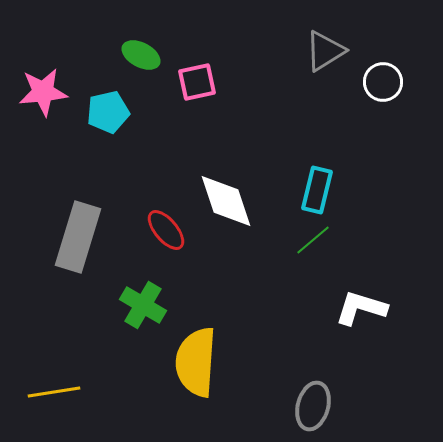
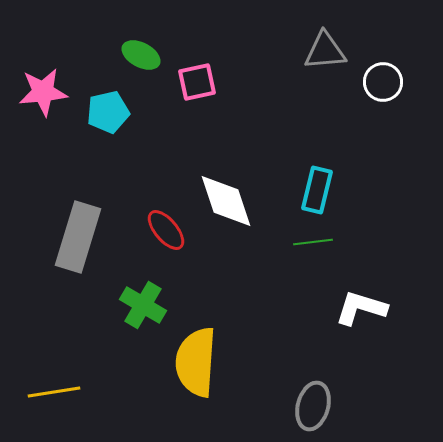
gray triangle: rotated 27 degrees clockwise
green line: moved 2 px down; rotated 33 degrees clockwise
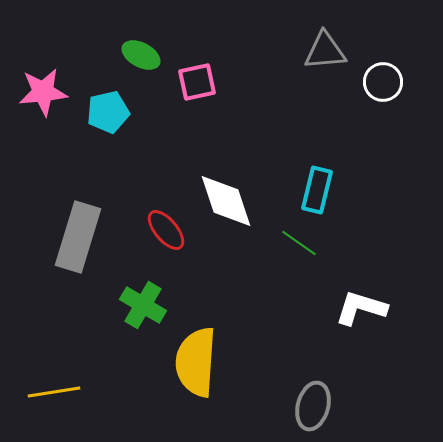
green line: moved 14 px left, 1 px down; rotated 42 degrees clockwise
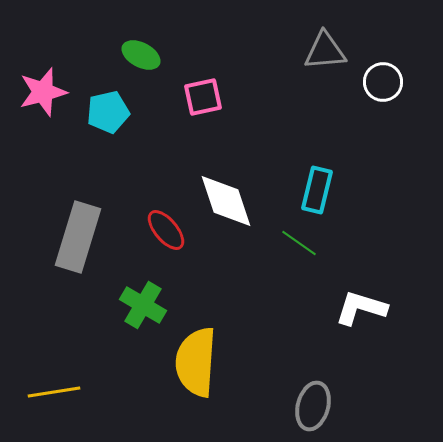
pink square: moved 6 px right, 15 px down
pink star: rotated 9 degrees counterclockwise
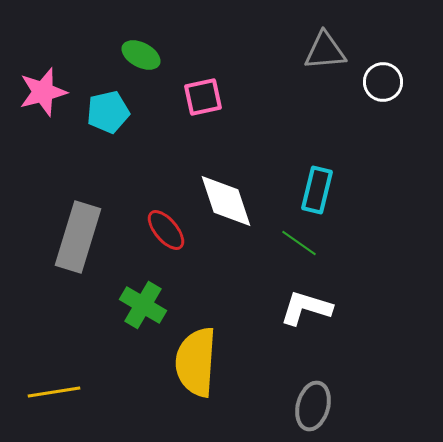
white L-shape: moved 55 px left
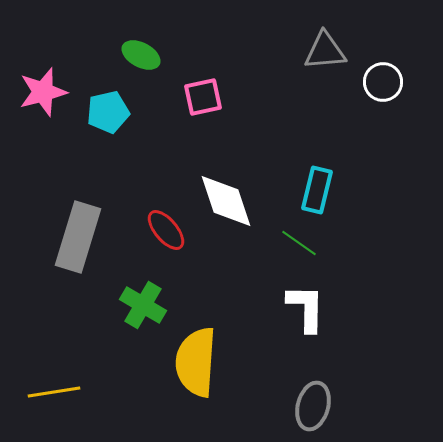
white L-shape: rotated 74 degrees clockwise
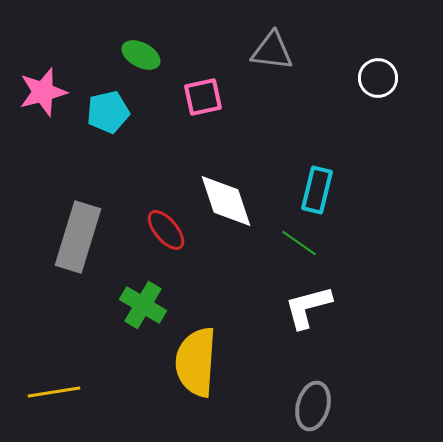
gray triangle: moved 53 px left; rotated 12 degrees clockwise
white circle: moved 5 px left, 4 px up
white L-shape: moved 2 px right, 1 px up; rotated 106 degrees counterclockwise
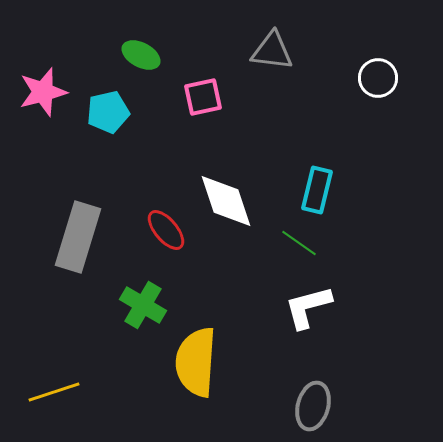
yellow line: rotated 9 degrees counterclockwise
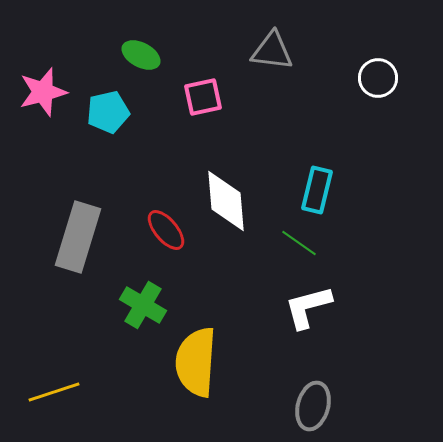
white diamond: rotated 14 degrees clockwise
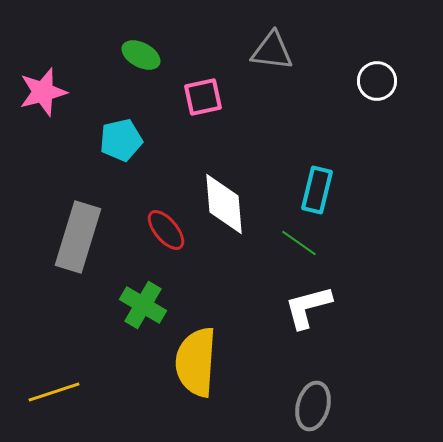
white circle: moved 1 px left, 3 px down
cyan pentagon: moved 13 px right, 28 px down
white diamond: moved 2 px left, 3 px down
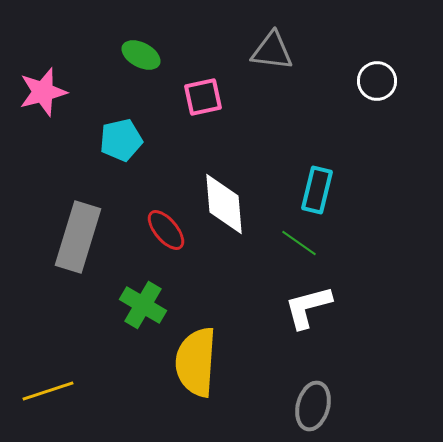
yellow line: moved 6 px left, 1 px up
